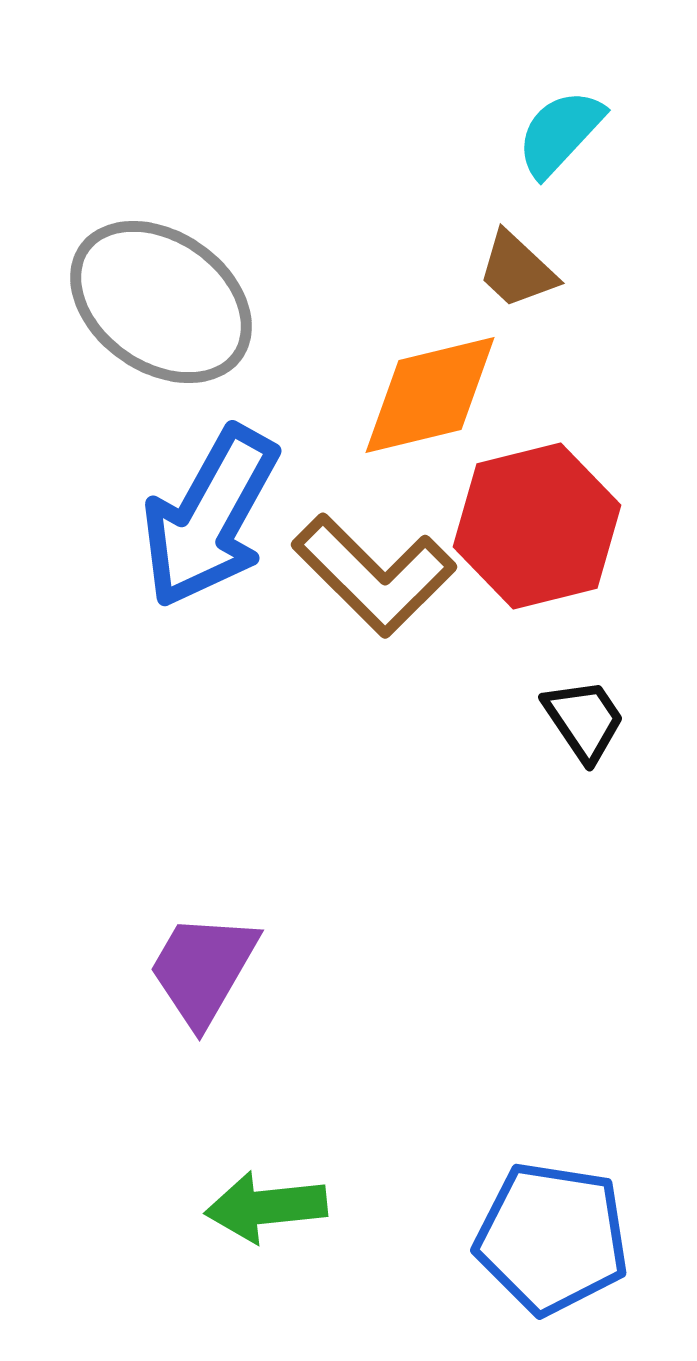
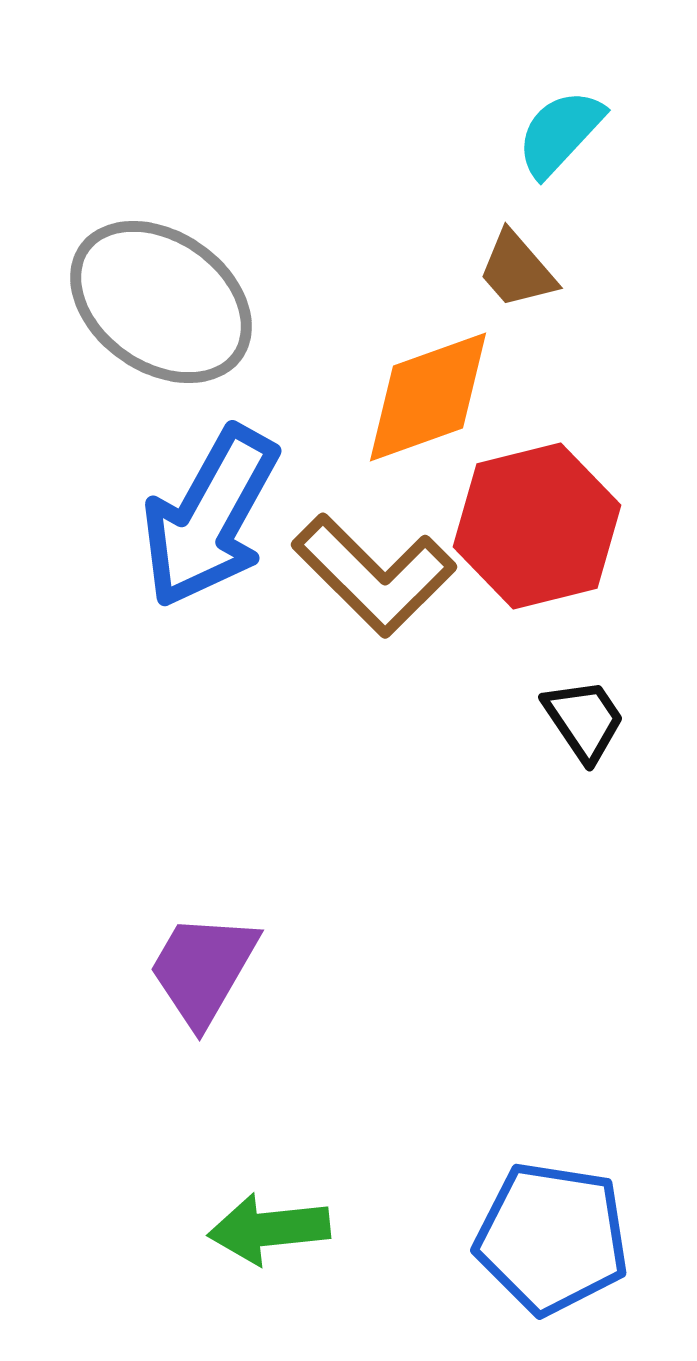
brown trapezoid: rotated 6 degrees clockwise
orange diamond: moved 2 px left, 2 px down; rotated 6 degrees counterclockwise
green arrow: moved 3 px right, 22 px down
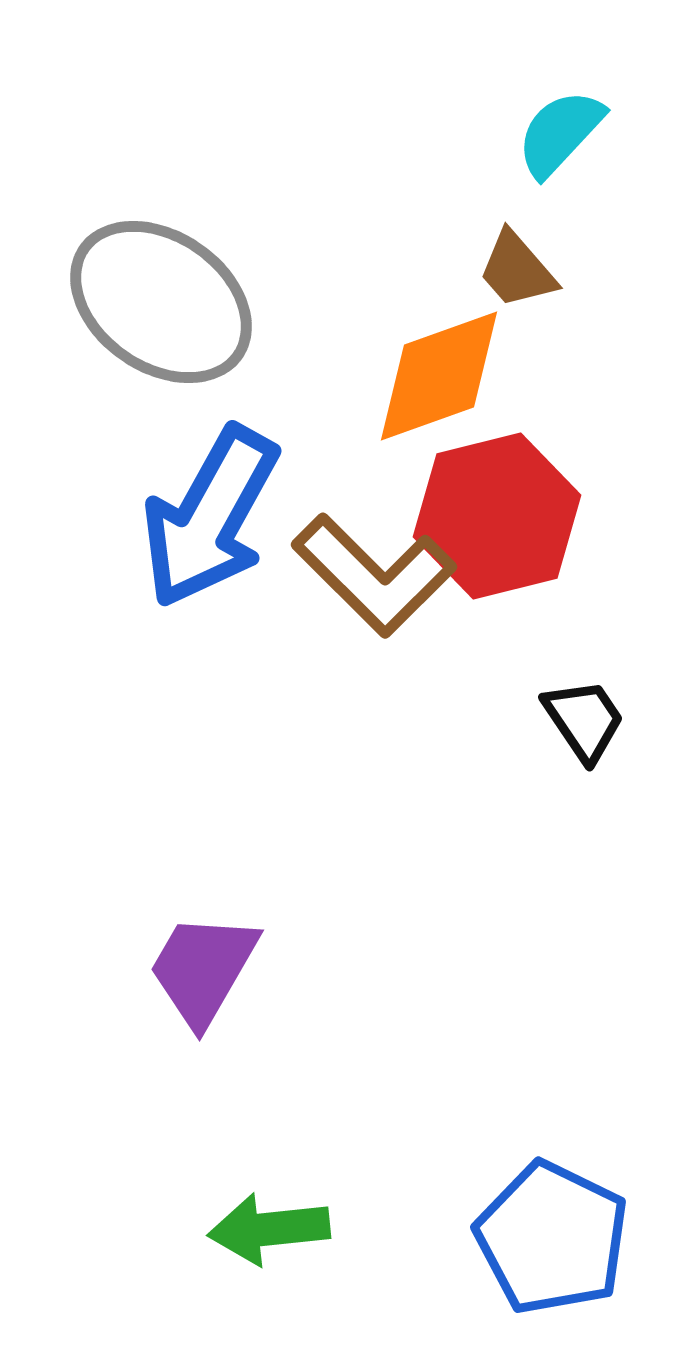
orange diamond: moved 11 px right, 21 px up
red hexagon: moved 40 px left, 10 px up
blue pentagon: rotated 17 degrees clockwise
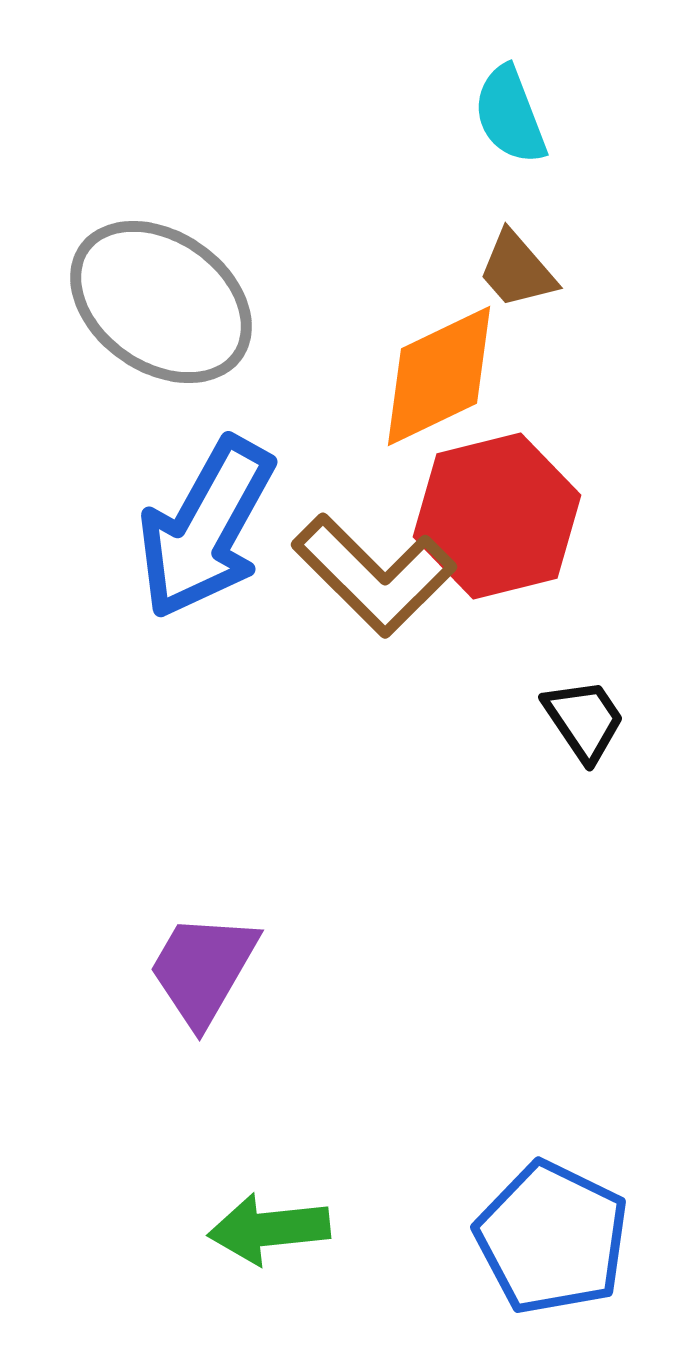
cyan semicircle: moved 50 px left, 18 px up; rotated 64 degrees counterclockwise
orange diamond: rotated 6 degrees counterclockwise
blue arrow: moved 4 px left, 11 px down
